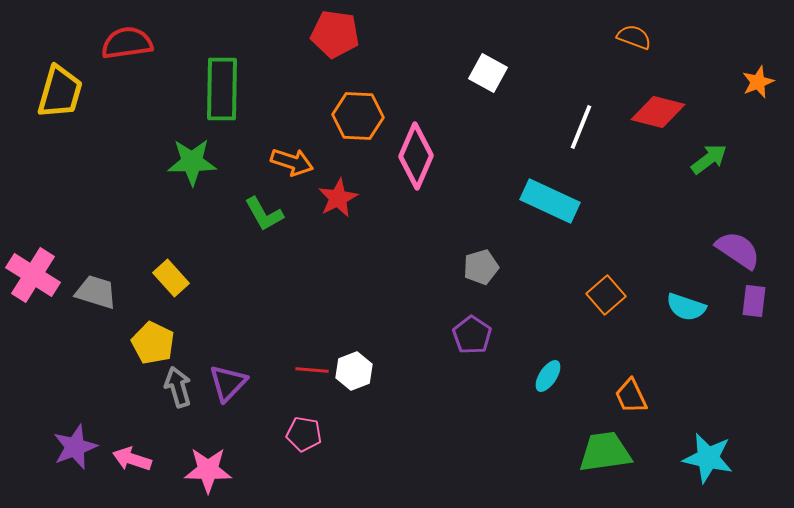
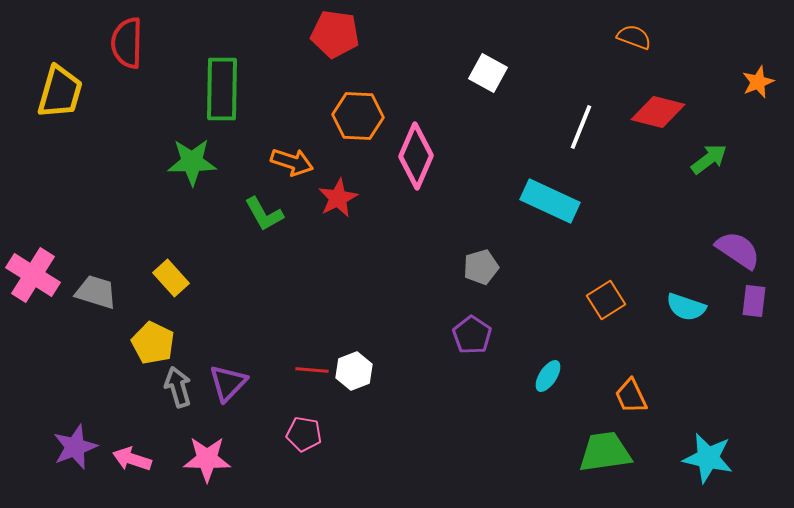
red semicircle: rotated 81 degrees counterclockwise
orange square: moved 5 px down; rotated 9 degrees clockwise
pink star: moved 1 px left, 11 px up
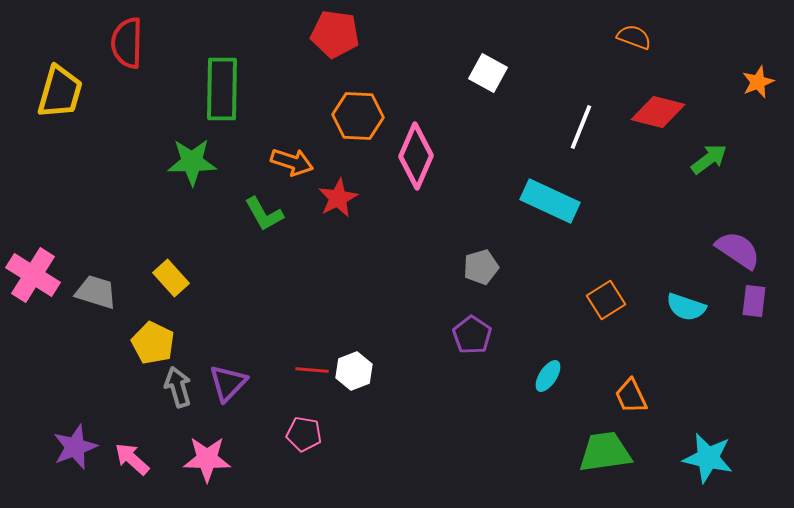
pink arrow: rotated 24 degrees clockwise
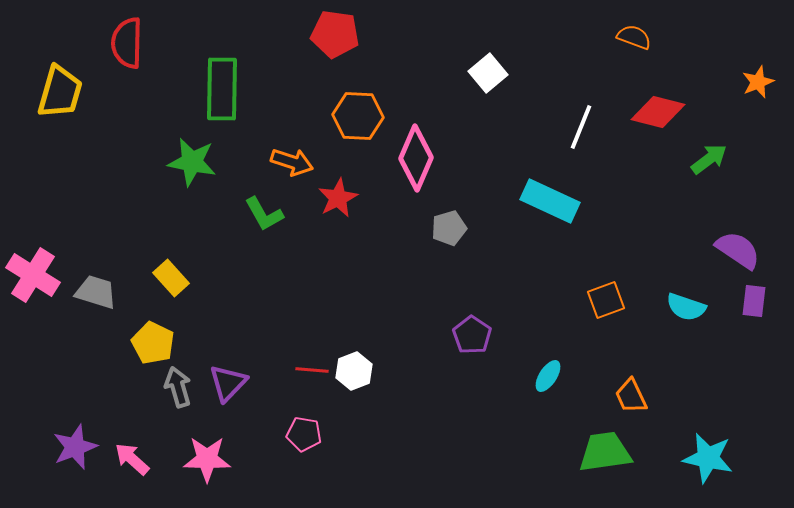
white square: rotated 21 degrees clockwise
pink diamond: moved 2 px down
green star: rotated 12 degrees clockwise
gray pentagon: moved 32 px left, 39 px up
orange square: rotated 12 degrees clockwise
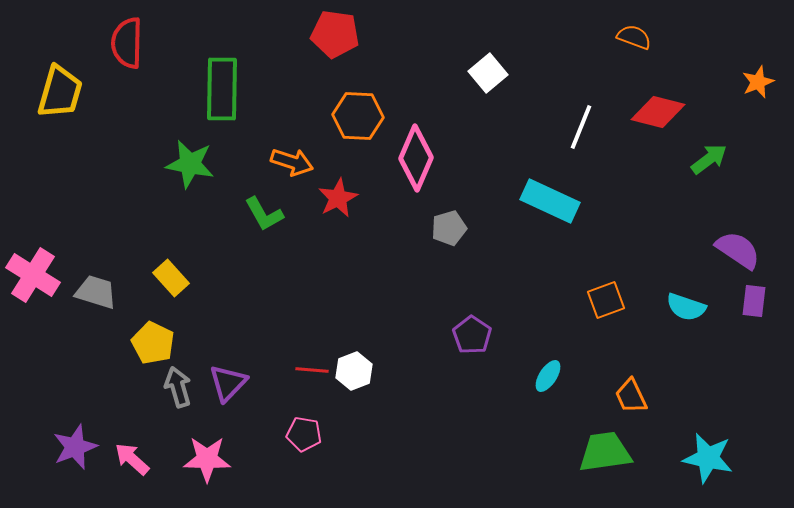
green star: moved 2 px left, 2 px down
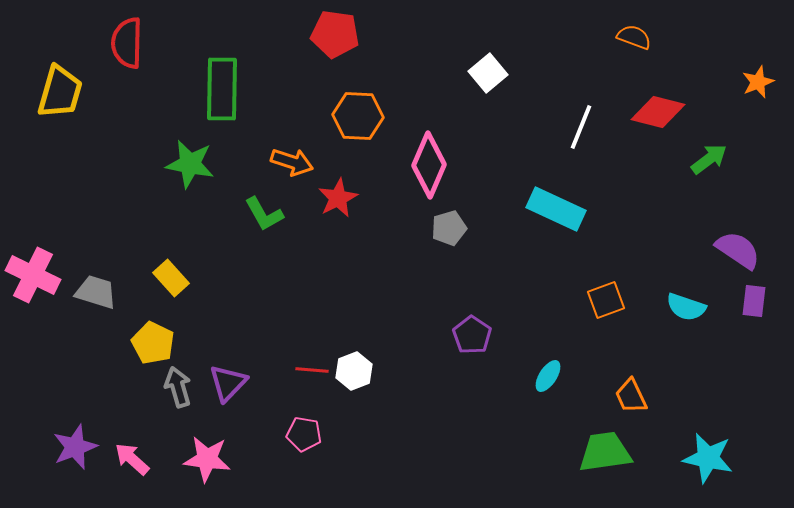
pink diamond: moved 13 px right, 7 px down
cyan rectangle: moved 6 px right, 8 px down
pink cross: rotated 6 degrees counterclockwise
pink star: rotated 6 degrees clockwise
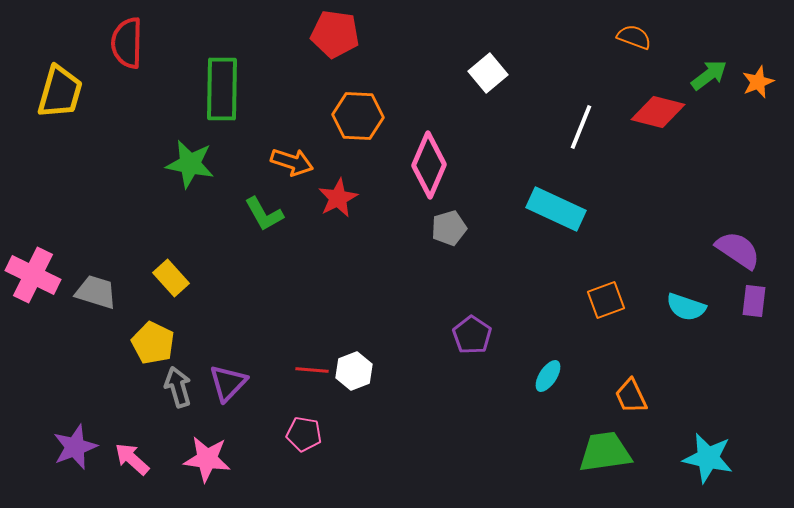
green arrow: moved 84 px up
